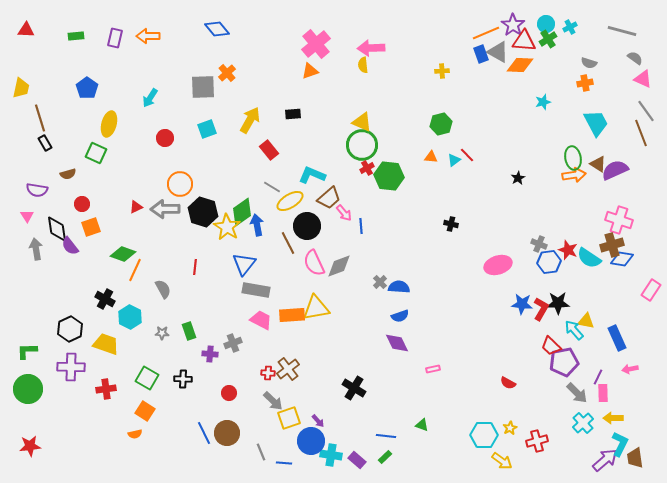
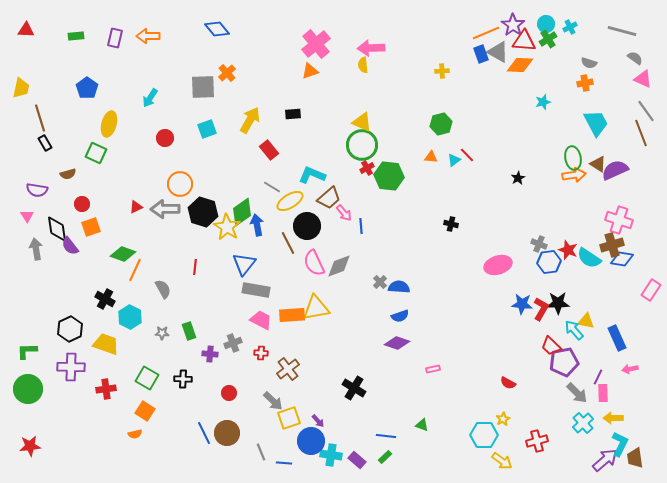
purple diamond at (397, 343): rotated 45 degrees counterclockwise
red cross at (268, 373): moved 7 px left, 20 px up
yellow star at (510, 428): moved 7 px left, 9 px up
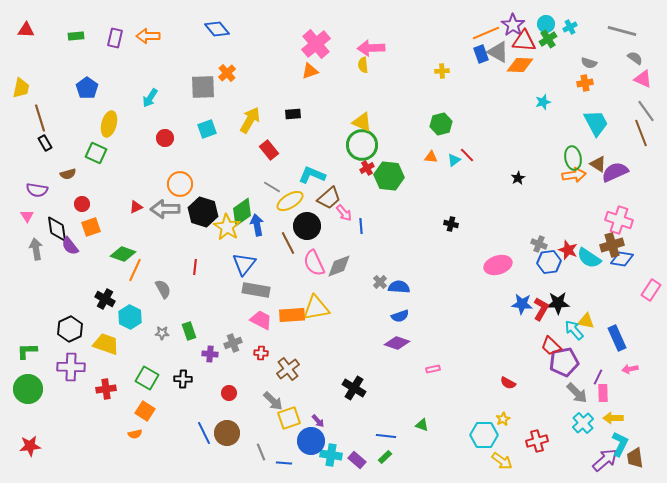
purple semicircle at (615, 170): moved 2 px down
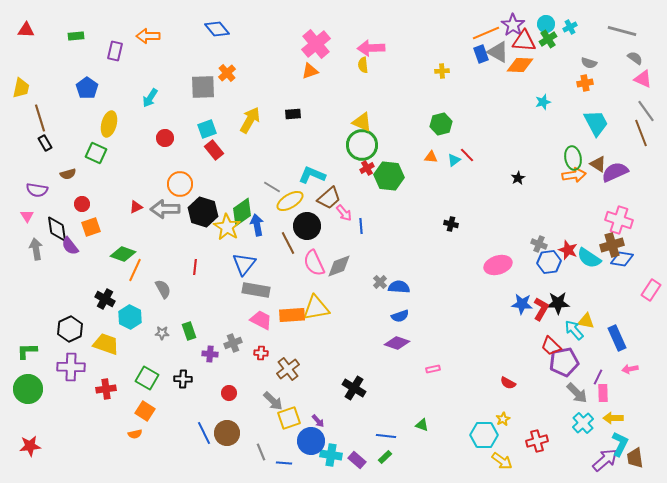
purple rectangle at (115, 38): moved 13 px down
red rectangle at (269, 150): moved 55 px left
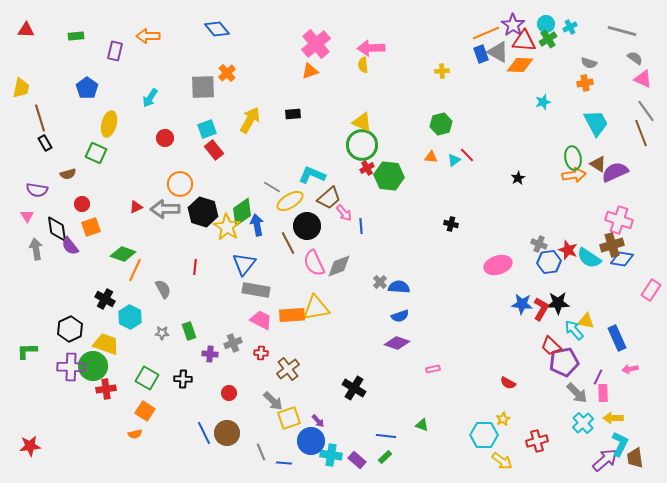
green circle at (28, 389): moved 65 px right, 23 px up
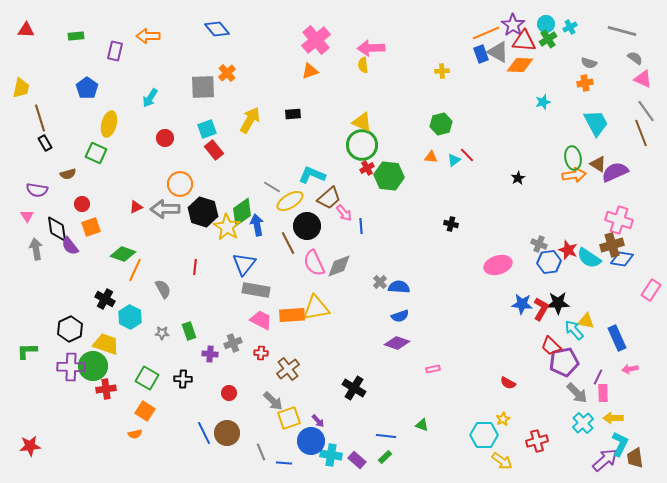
pink cross at (316, 44): moved 4 px up
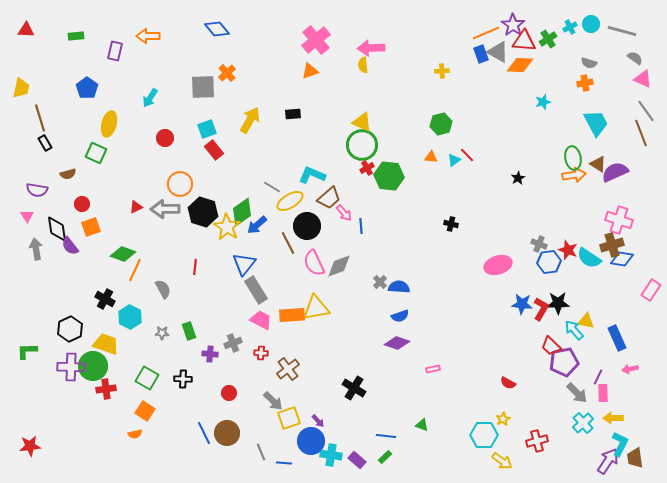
cyan circle at (546, 24): moved 45 px right
blue arrow at (257, 225): rotated 120 degrees counterclockwise
gray rectangle at (256, 290): rotated 48 degrees clockwise
purple arrow at (605, 460): moved 3 px right, 1 px down; rotated 16 degrees counterclockwise
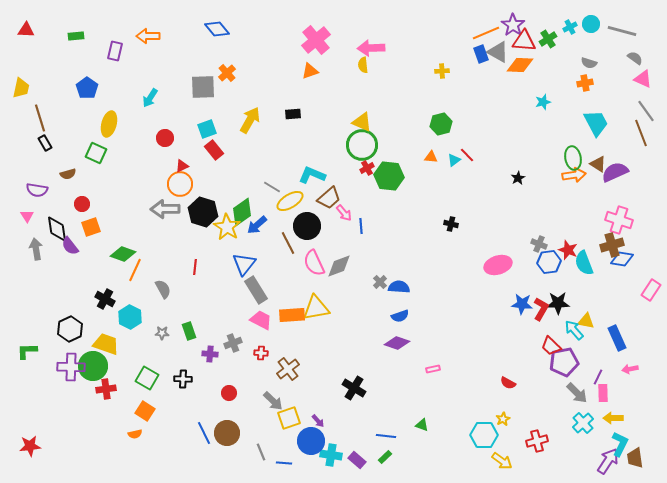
red triangle at (136, 207): moved 46 px right, 41 px up
cyan semicircle at (589, 258): moved 5 px left, 5 px down; rotated 35 degrees clockwise
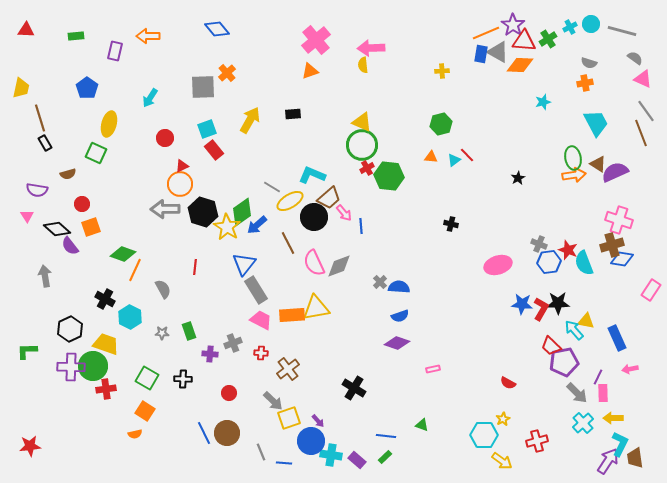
blue rectangle at (481, 54): rotated 30 degrees clockwise
black circle at (307, 226): moved 7 px right, 9 px up
black diamond at (57, 229): rotated 40 degrees counterclockwise
gray arrow at (36, 249): moved 9 px right, 27 px down
